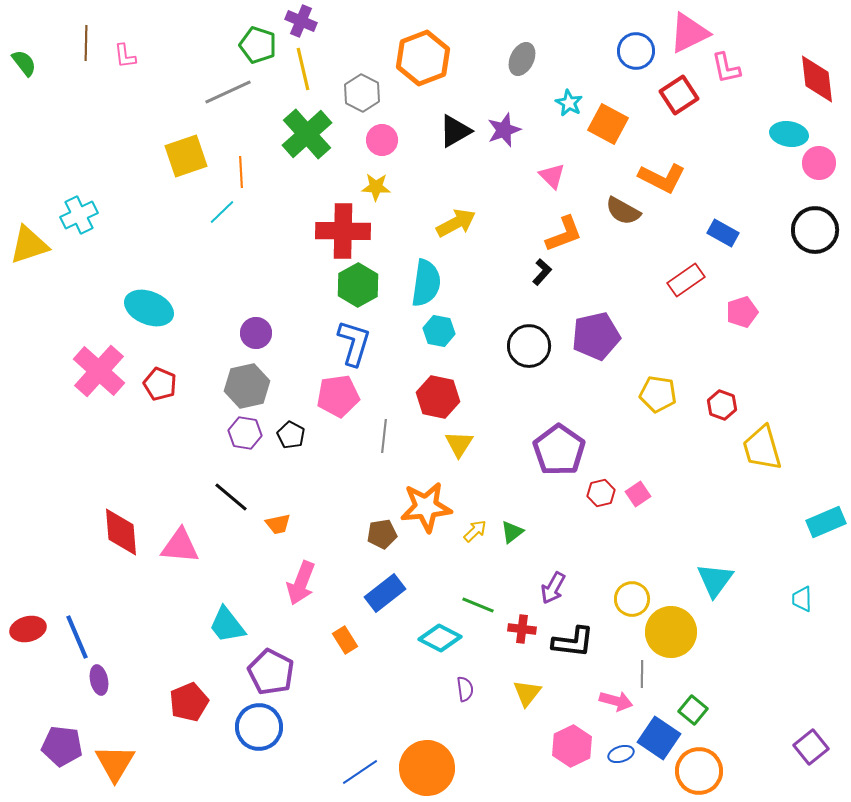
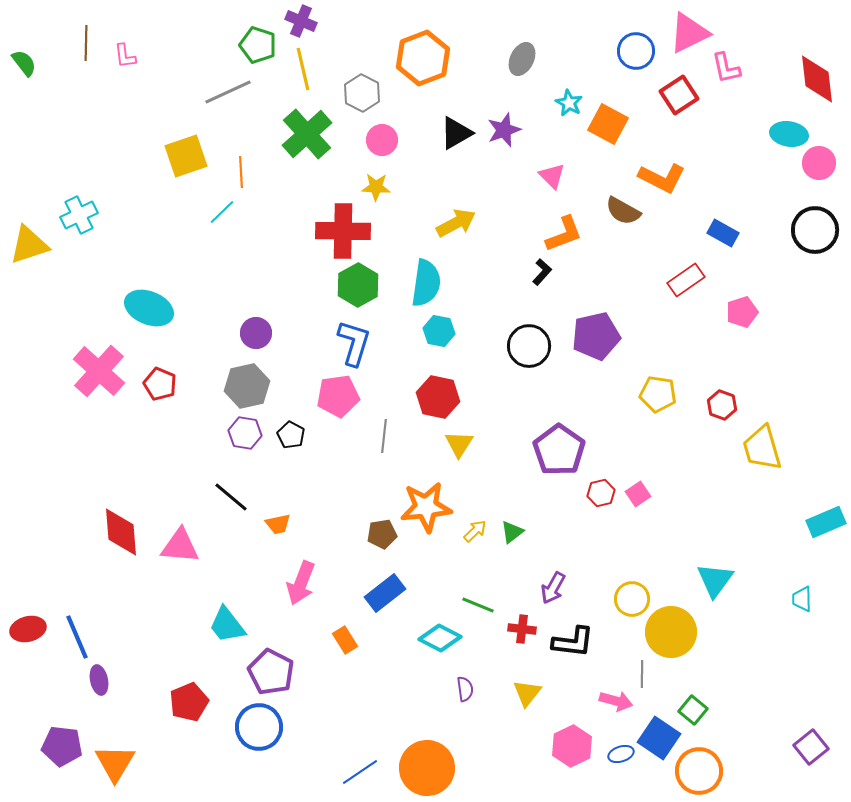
black triangle at (455, 131): moved 1 px right, 2 px down
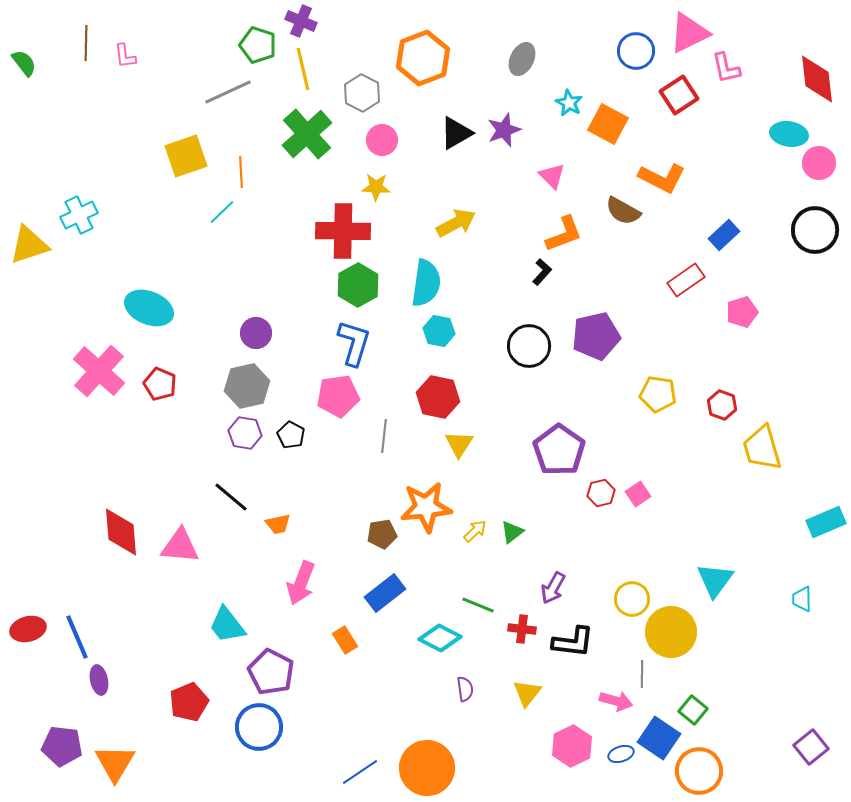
blue rectangle at (723, 233): moved 1 px right, 2 px down; rotated 72 degrees counterclockwise
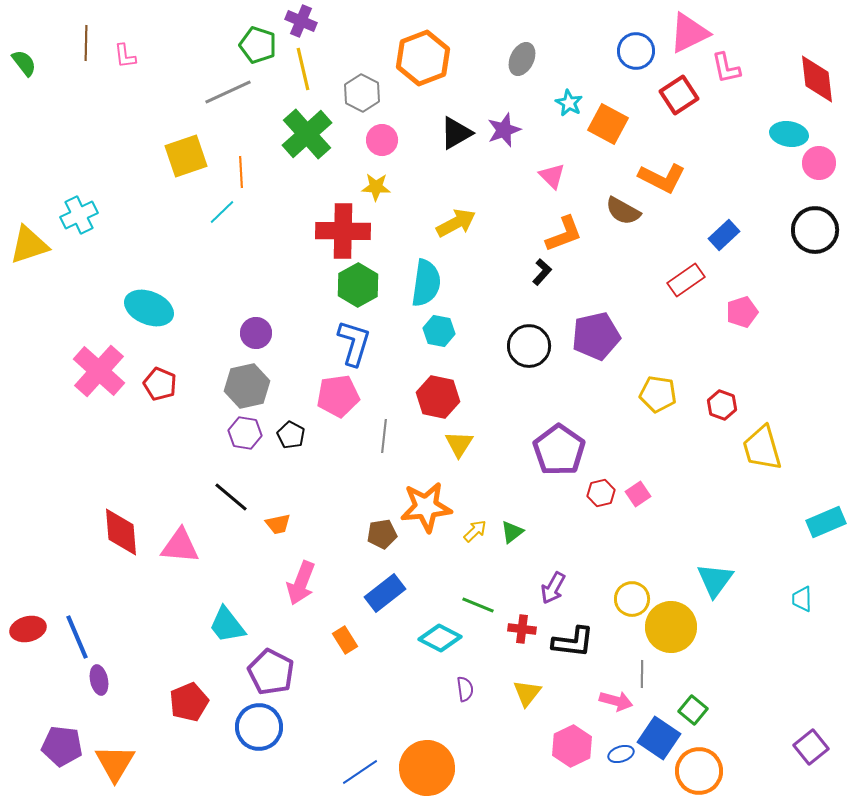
yellow circle at (671, 632): moved 5 px up
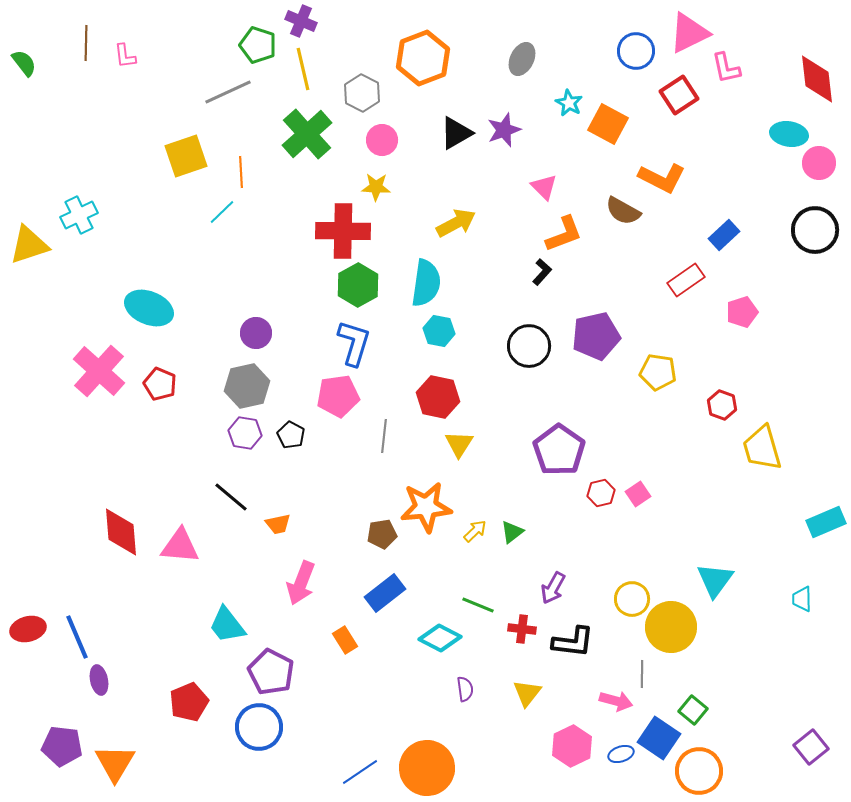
pink triangle at (552, 176): moved 8 px left, 11 px down
yellow pentagon at (658, 394): moved 22 px up
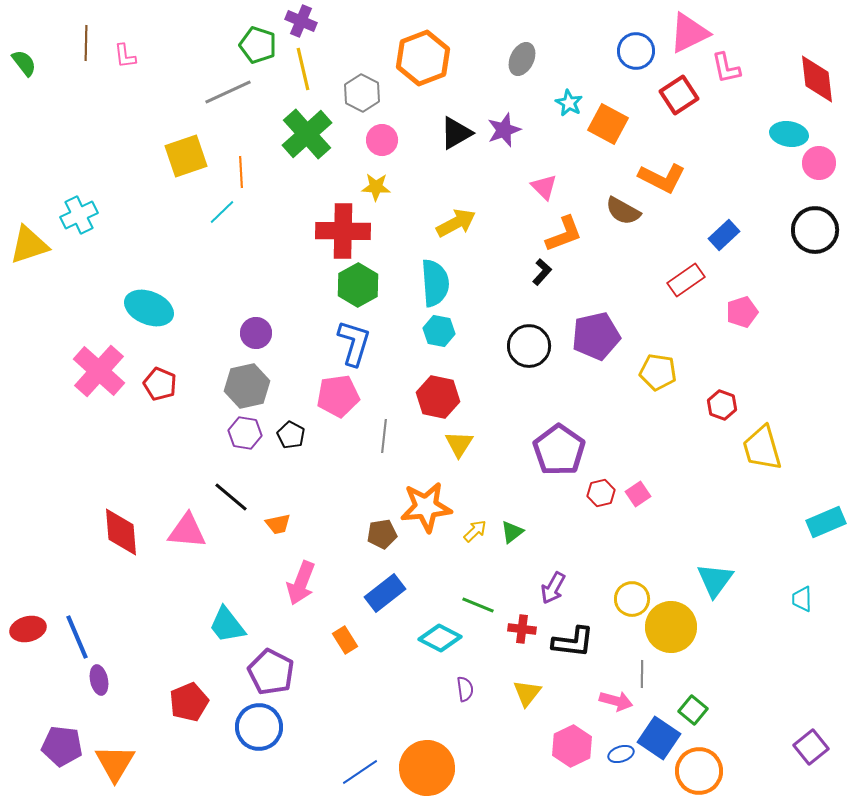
cyan semicircle at (426, 283): moved 9 px right; rotated 12 degrees counterclockwise
pink triangle at (180, 546): moved 7 px right, 15 px up
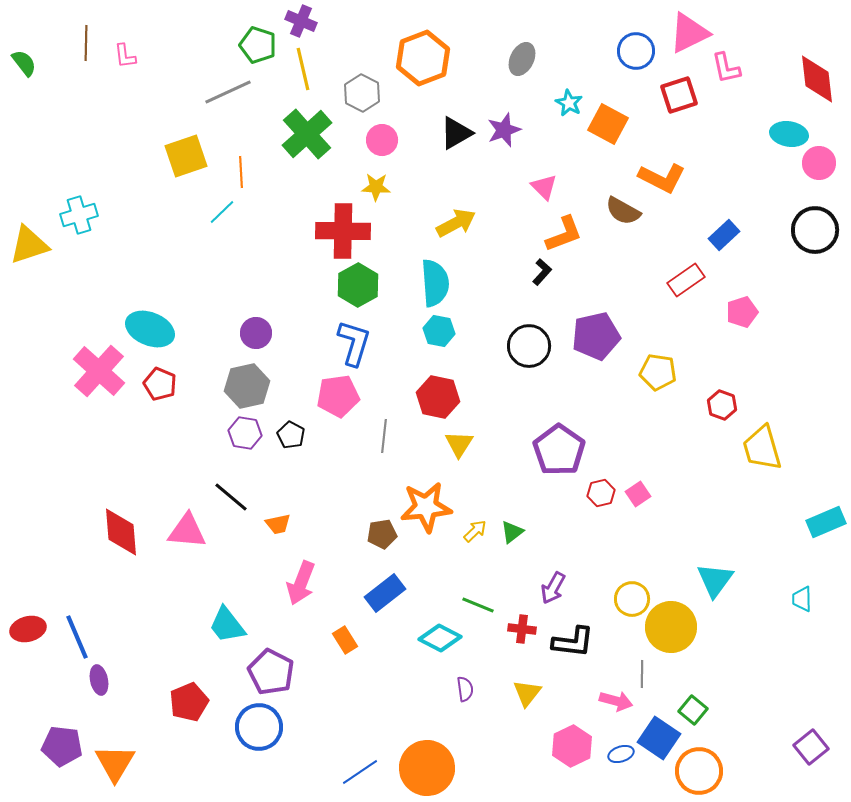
red square at (679, 95): rotated 15 degrees clockwise
cyan cross at (79, 215): rotated 9 degrees clockwise
cyan ellipse at (149, 308): moved 1 px right, 21 px down
